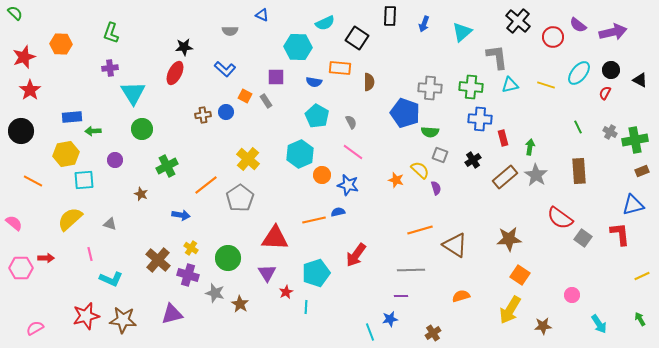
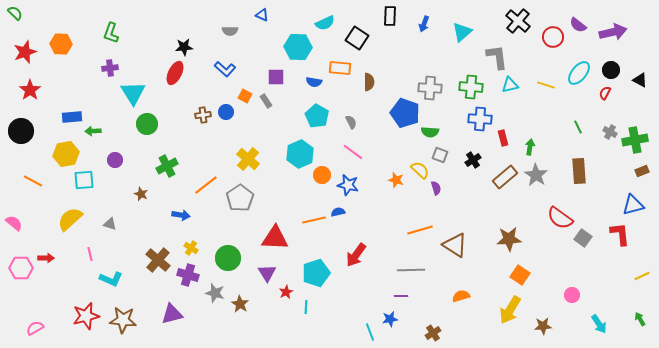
red star at (24, 57): moved 1 px right, 5 px up
green circle at (142, 129): moved 5 px right, 5 px up
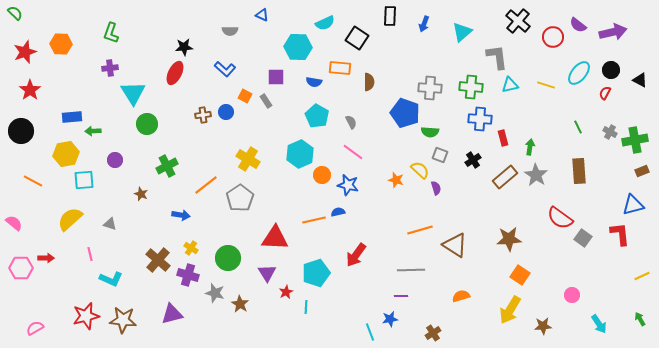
yellow cross at (248, 159): rotated 10 degrees counterclockwise
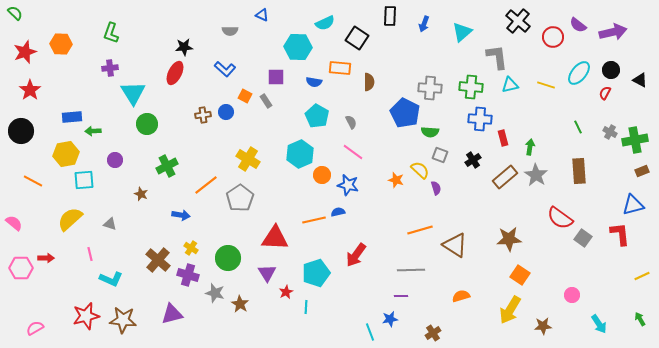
blue pentagon at (405, 113): rotated 8 degrees clockwise
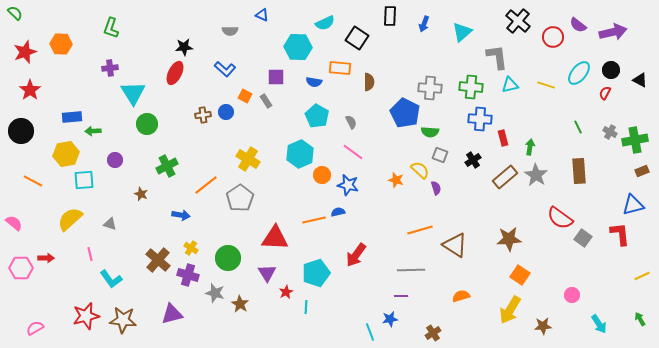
green L-shape at (111, 33): moved 5 px up
cyan L-shape at (111, 279): rotated 30 degrees clockwise
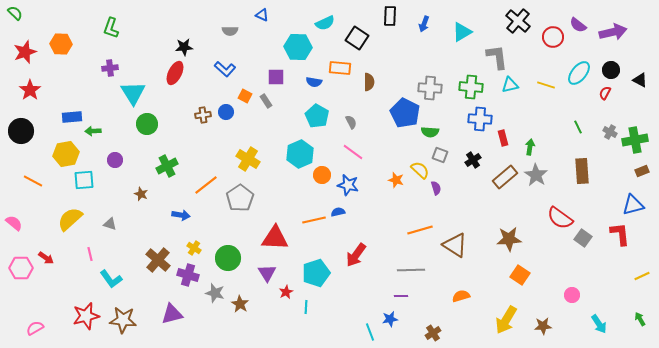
cyan triangle at (462, 32): rotated 10 degrees clockwise
brown rectangle at (579, 171): moved 3 px right
yellow cross at (191, 248): moved 3 px right
red arrow at (46, 258): rotated 35 degrees clockwise
yellow arrow at (510, 310): moved 4 px left, 10 px down
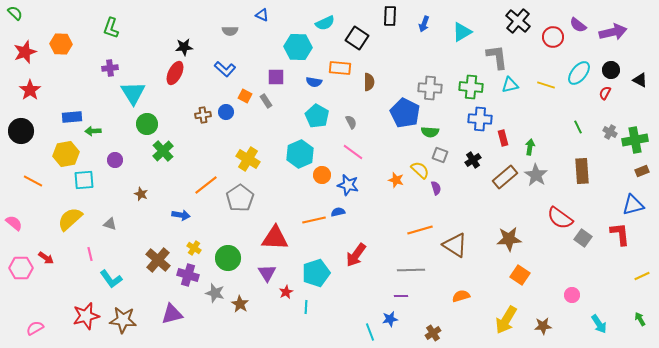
green cross at (167, 166): moved 4 px left, 15 px up; rotated 15 degrees counterclockwise
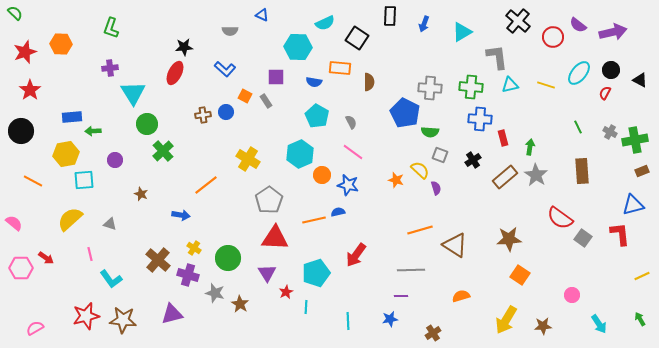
gray pentagon at (240, 198): moved 29 px right, 2 px down
cyan line at (370, 332): moved 22 px left, 11 px up; rotated 18 degrees clockwise
